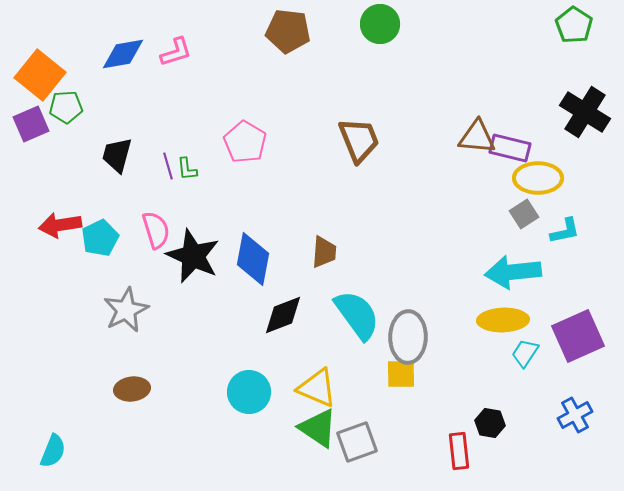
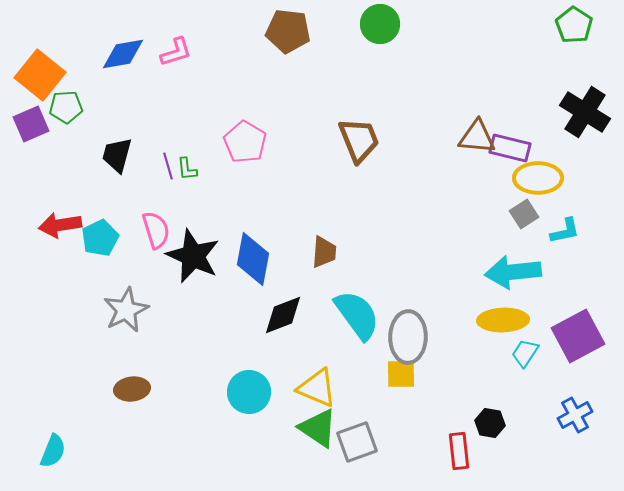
purple square at (578, 336): rotated 4 degrees counterclockwise
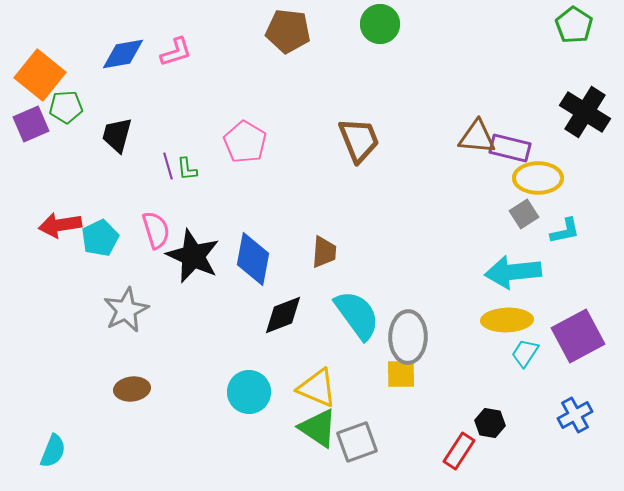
black trapezoid at (117, 155): moved 20 px up
yellow ellipse at (503, 320): moved 4 px right
red rectangle at (459, 451): rotated 39 degrees clockwise
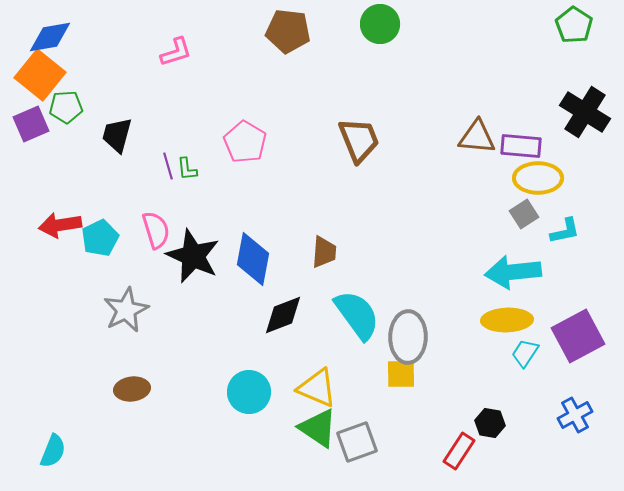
blue diamond at (123, 54): moved 73 px left, 17 px up
purple rectangle at (510, 148): moved 11 px right, 2 px up; rotated 9 degrees counterclockwise
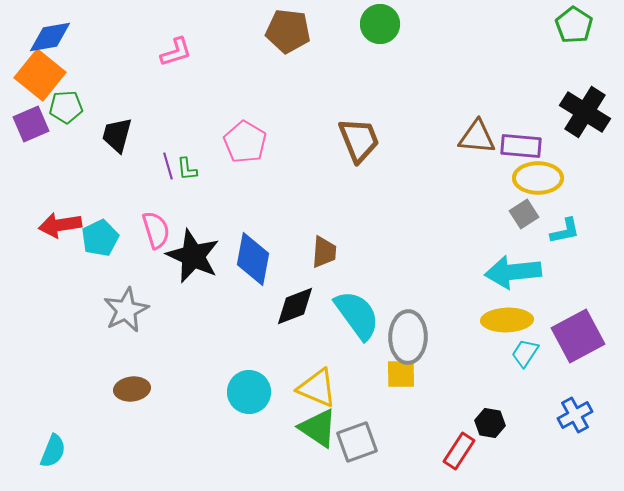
black diamond at (283, 315): moved 12 px right, 9 px up
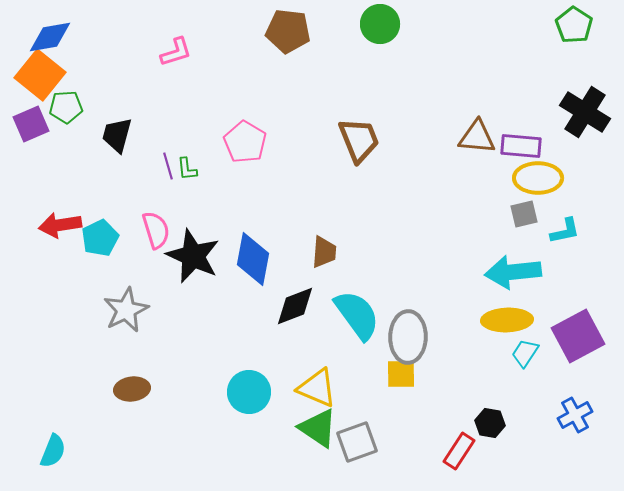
gray square at (524, 214): rotated 20 degrees clockwise
